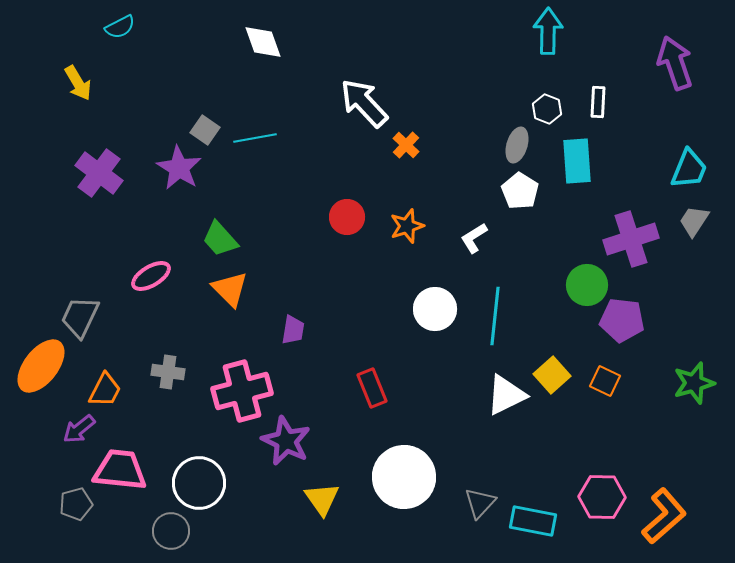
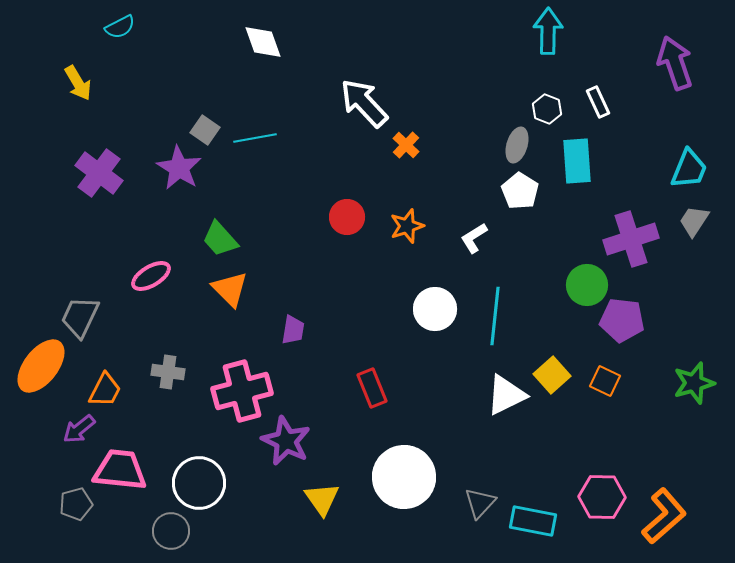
white rectangle at (598, 102): rotated 28 degrees counterclockwise
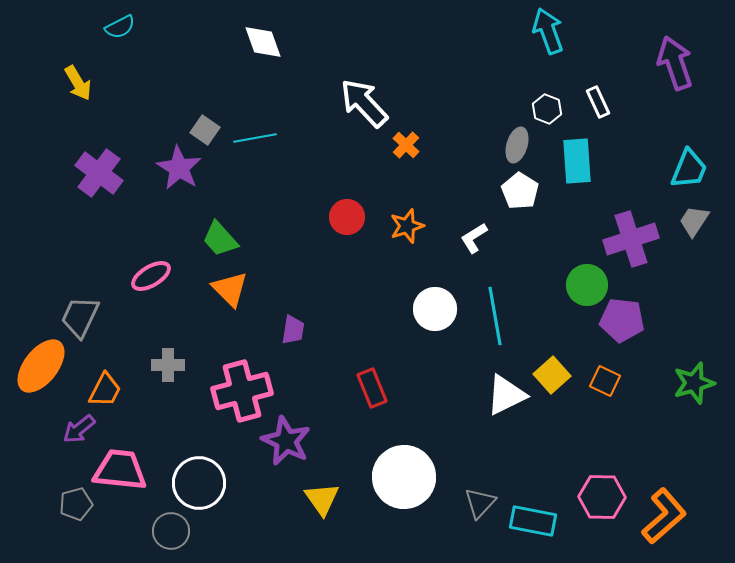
cyan arrow at (548, 31): rotated 21 degrees counterclockwise
cyan line at (495, 316): rotated 16 degrees counterclockwise
gray cross at (168, 372): moved 7 px up; rotated 8 degrees counterclockwise
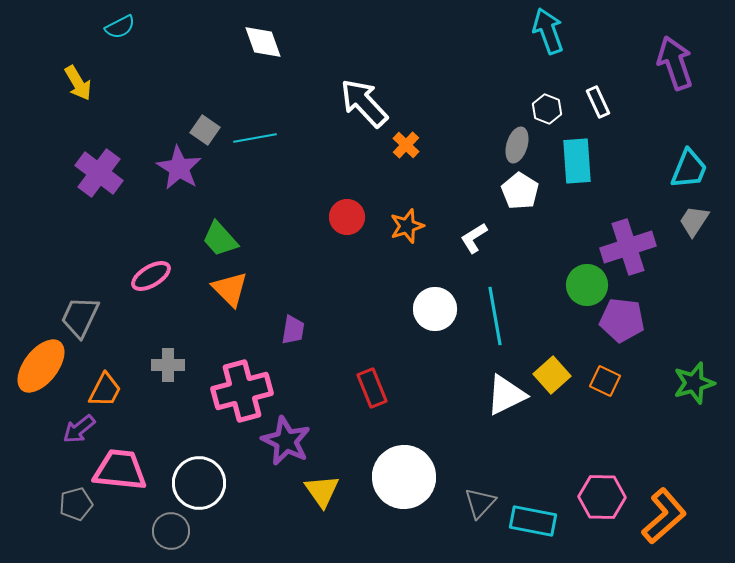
purple cross at (631, 239): moved 3 px left, 8 px down
yellow triangle at (322, 499): moved 8 px up
